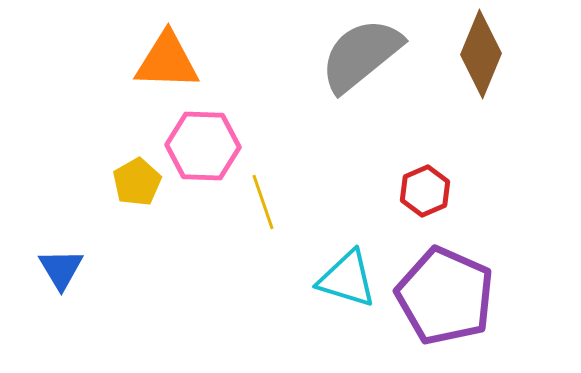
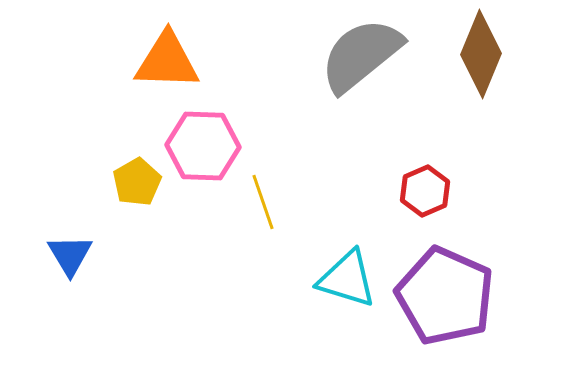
blue triangle: moved 9 px right, 14 px up
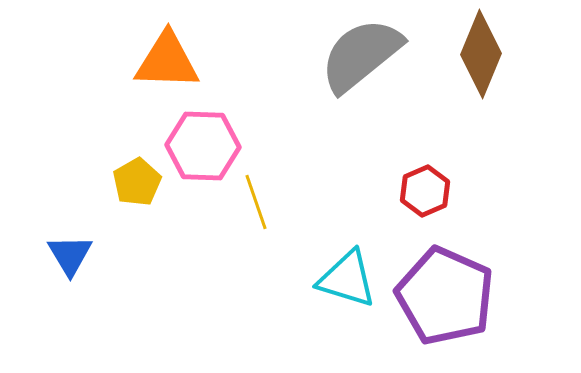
yellow line: moved 7 px left
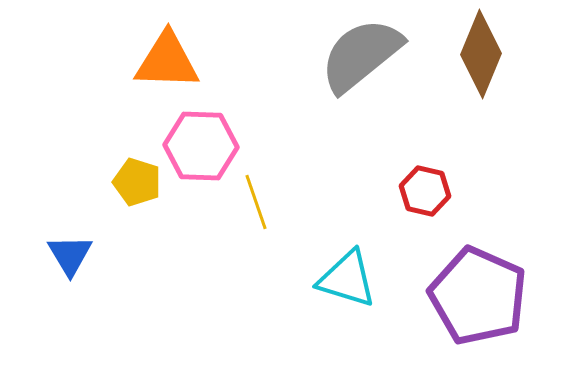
pink hexagon: moved 2 px left
yellow pentagon: rotated 24 degrees counterclockwise
red hexagon: rotated 24 degrees counterclockwise
purple pentagon: moved 33 px right
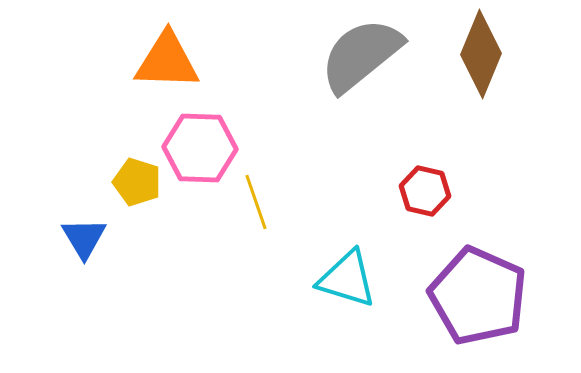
pink hexagon: moved 1 px left, 2 px down
blue triangle: moved 14 px right, 17 px up
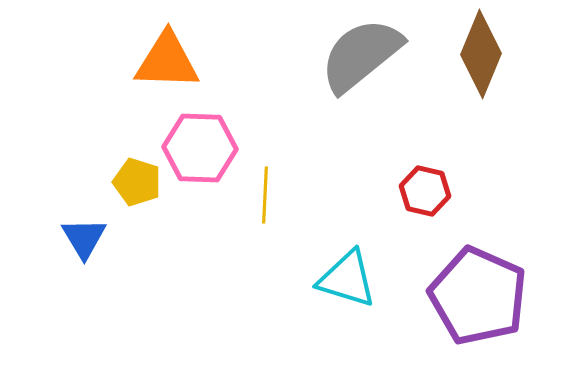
yellow line: moved 9 px right, 7 px up; rotated 22 degrees clockwise
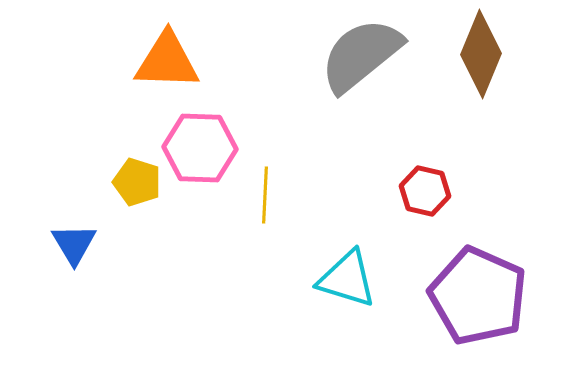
blue triangle: moved 10 px left, 6 px down
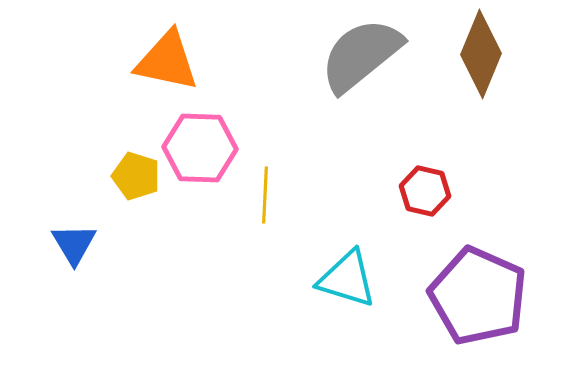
orange triangle: rotated 10 degrees clockwise
yellow pentagon: moved 1 px left, 6 px up
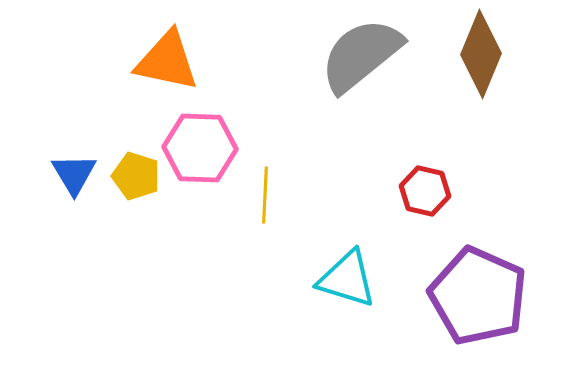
blue triangle: moved 70 px up
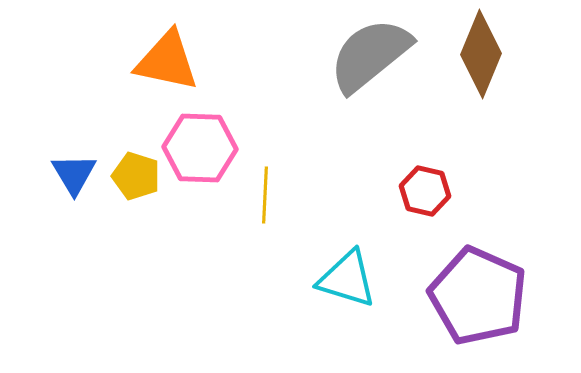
gray semicircle: moved 9 px right
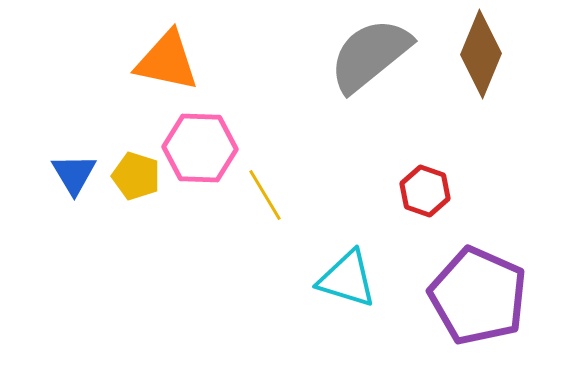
red hexagon: rotated 6 degrees clockwise
yellow line: rotated 34 degrees counterclockwise
